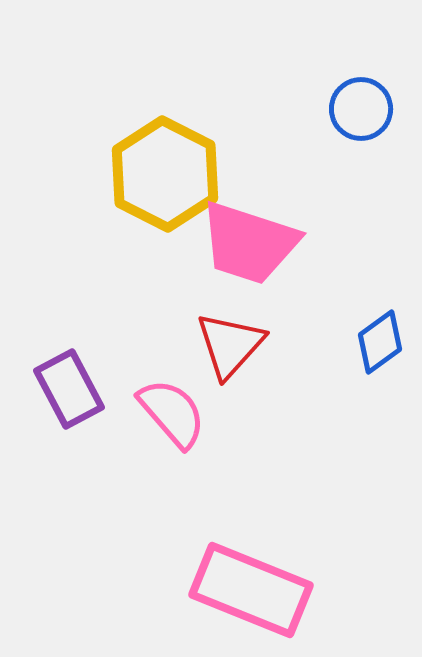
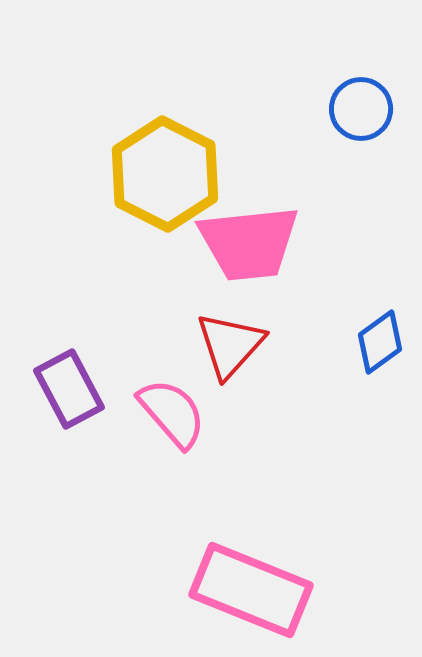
pink trapezoid: rotated 24 degrees counterclockwise
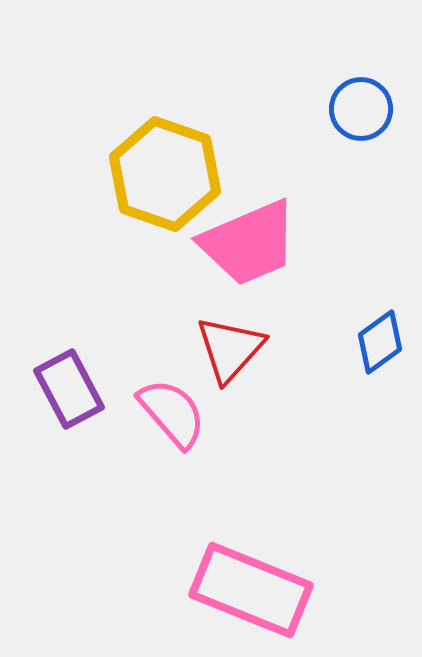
yellow hexagon: rotated 8 degrees counterclockwise
pink trapezoid: rotated 17 degrees counterclockwise
red triangle: moved 4 px down
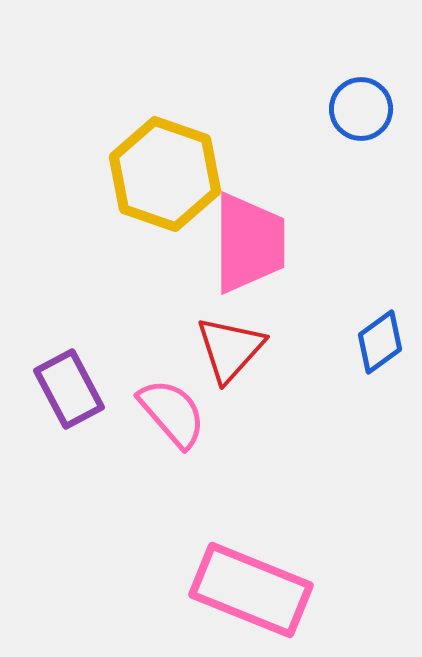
pink trapezoid: rotated 67 degrees counterclockwise
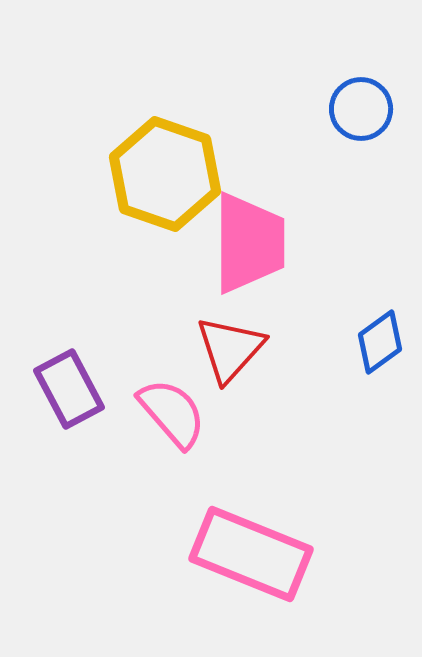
pink rectangle: moved 36 px up
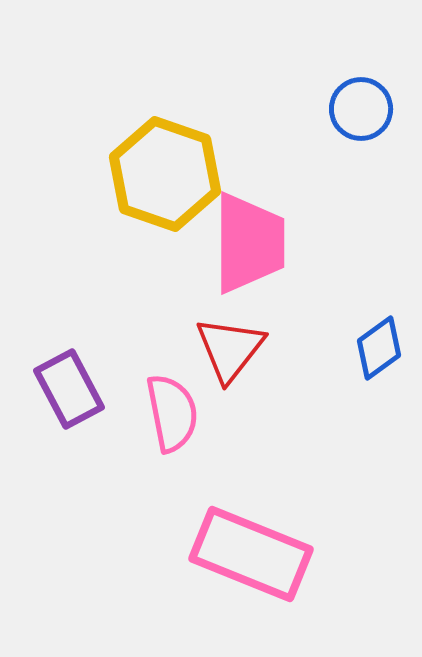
blue diamond: moved 1 px left, 6 px down
red triangle: rotated 4 degrees counterclockwise
pink semicircle: rotated 30 degrees clockwise
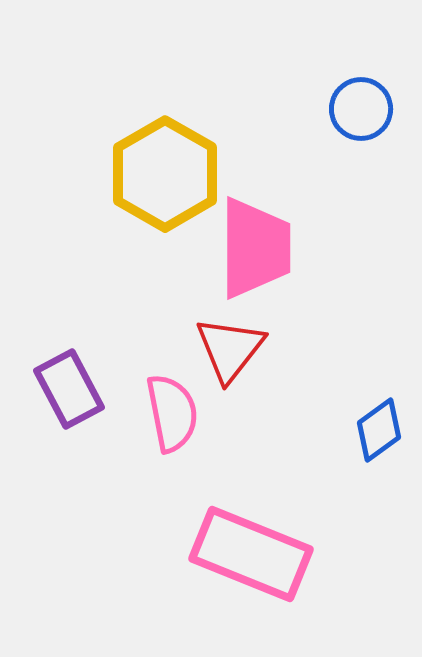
yellow hexagon: rotated 11 degrees clockwise
pink trapezoid: moved 6 px right, 5 px down
blue diamond: moved 82 px down
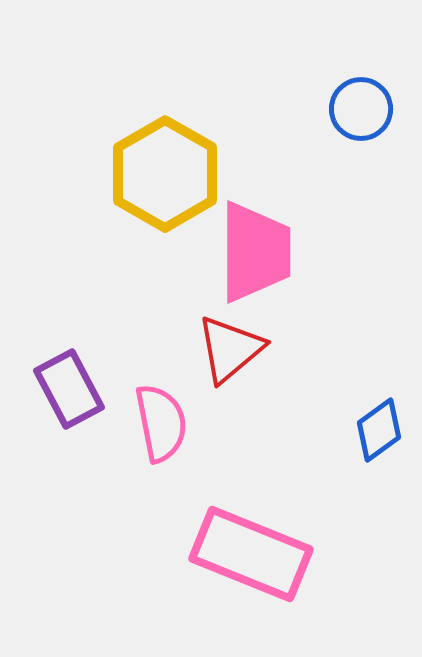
pink trapezoid: moved 4 px down
red triangle: rotated 12 degrees clockwise
pink semicircle: moved 11 px left, 10 px down
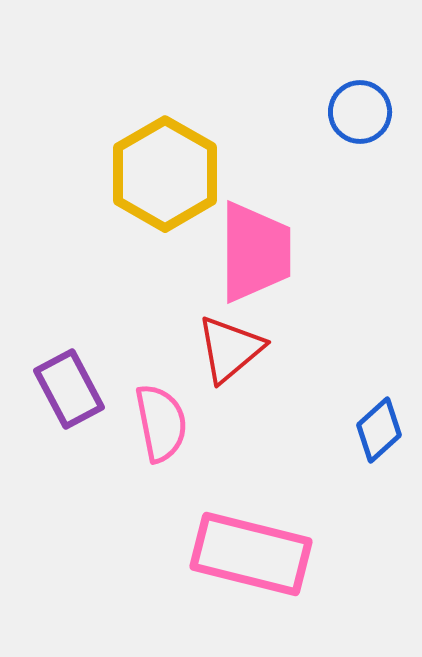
blue circle: moved 1 px left, 3 px down
blue diamond: rotated 6 degrees counterclockwise
pink rectangle: rotated 8 degrees counterclockwise
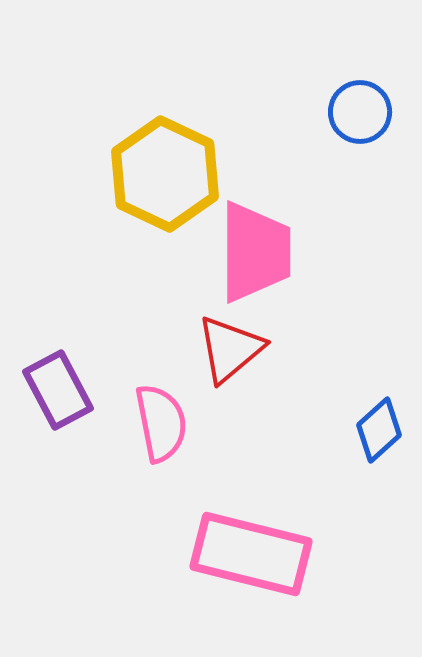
yellow hexagon: rotated 5 degrees counterclockwise
purple rectangle: moved 11 px left, 1 px down
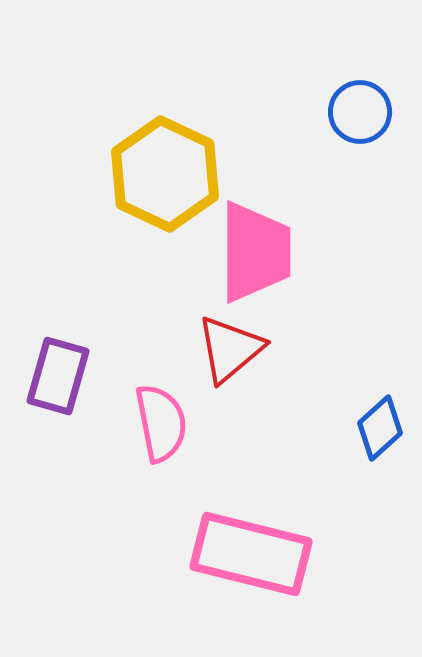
purple rectangle: moved 14 px up; rotated 44 degrees clockwise
blue diamond: moved 1 px right, 2 px up
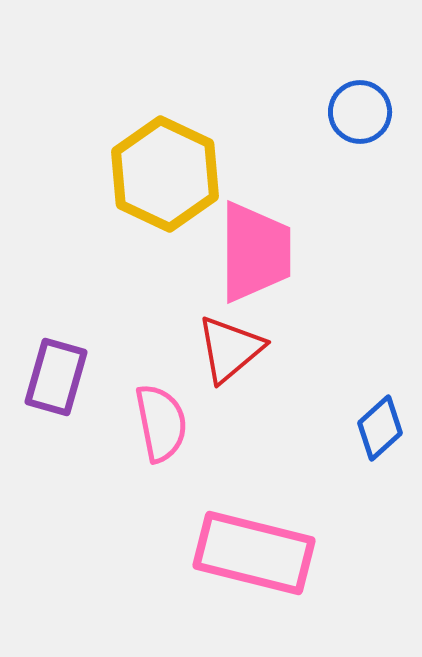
purple rectangle: moved 2 px left, 1 px down
pink rectangle: moved 3 px right, 1 px up
